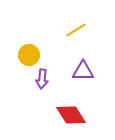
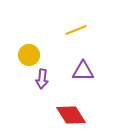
yellow line: rotated 10 degrees clockwise
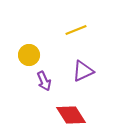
purple triangle: rotated 25 degrees counterclockwise
purple arrow: moved 2 px right, 2 px down; rotated 30 degrees counterclockwise
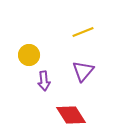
yellow line: moved 7 px right, 2 px down
purple triangle: rotated 25 degrees counterclockwise
purple arrow: rotated 18 degrees clockwise
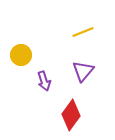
yellow circle: moved 8 px left
purple arrow: rotated 12 degrees counterclockwise
red diamond: rotated 68 degrees clockwise
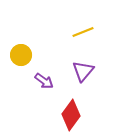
purple arrow: rotated 36 degrees counterclockwise
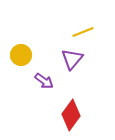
purple triangle: moved 11 px left, 12 px up
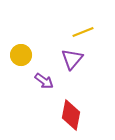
red diamond: rotated 24 degrees counterclockwise
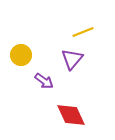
red diamond: rotated 36 degrees counterclockwise
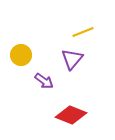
red diamond: rotated 44 degrees counterclockwise
